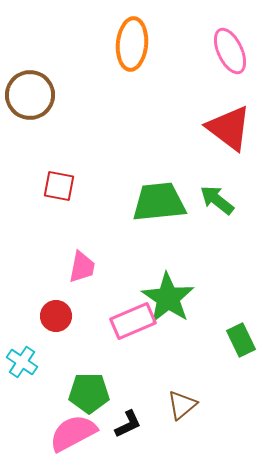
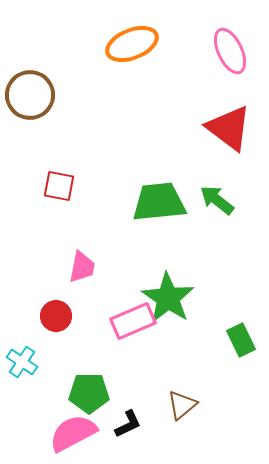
orange ellipse: rotated 63 degrees clockwise
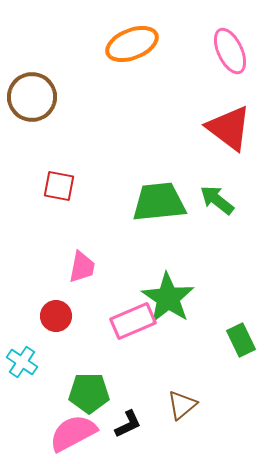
brown circle: moved 2 px right, 2 px down
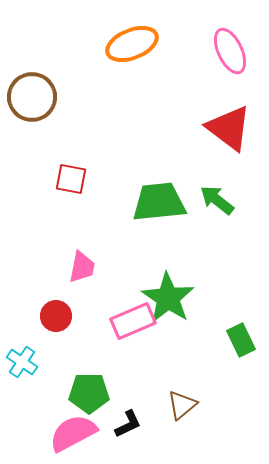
red square: moved 12 px right, 7 px up
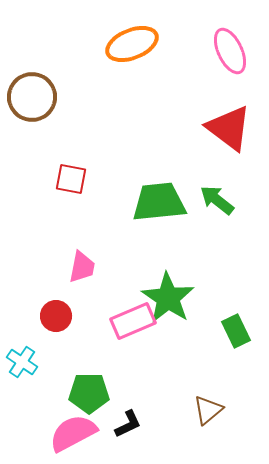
green rectangle: moved 5 px left, 9 px up
brown triangle: moved 26 px right, 5 px down
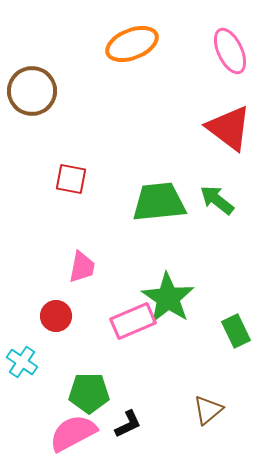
brown circle: moved 6 px up
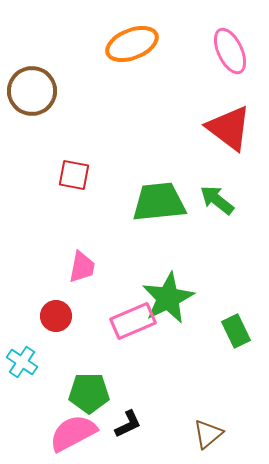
red square: moved 3 px right, 4 px up
green star: rotated 12 degrees clockwise
brown triangle: moved 24 px down
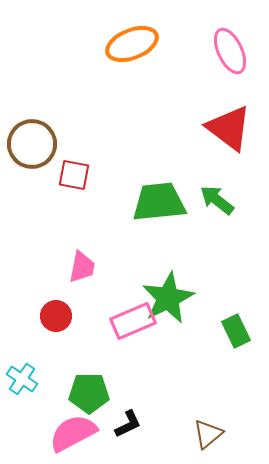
brown circle: moved 53 px down
cyan cross: moved 17 px down
